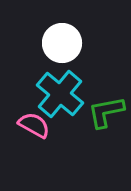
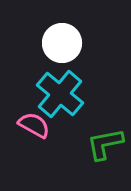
green L-shape: moved 1 px left, 32 px down
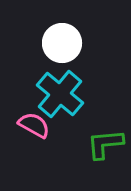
green L-shape: rotated 6 degrees clockwise
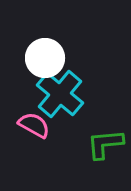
white circle: moved 17 px left, 15 px down
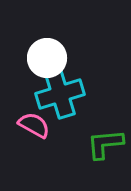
white circle: moved 2 px right
cyan cross: rotated 33 degrees clockwise
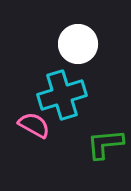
white circle: moved 31 px right, 14 px up
cyan cross: moved 2 px right, 1 px down
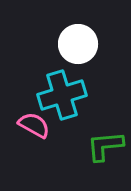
green L-shape: moved 2 px down
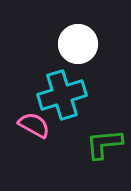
green L-shape: moved 1 px left, 2 px up
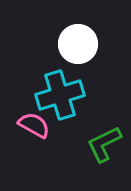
cyan cross: moved 2 px left
green L-shape: rotated 21 degrees counterclockwise
